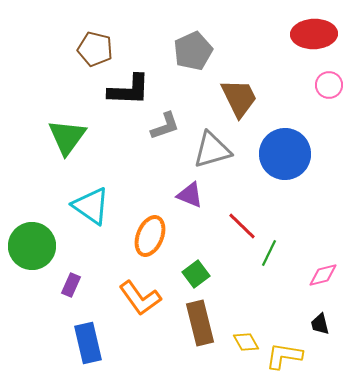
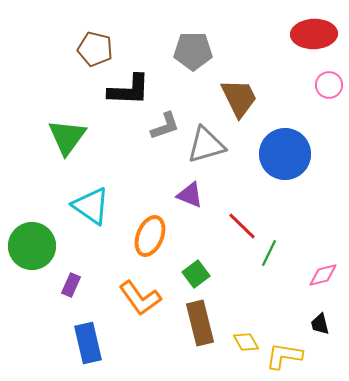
gray pentagon: rotated 24 degrees clockwise
gray triangle: moved 6 px left, 5 px up
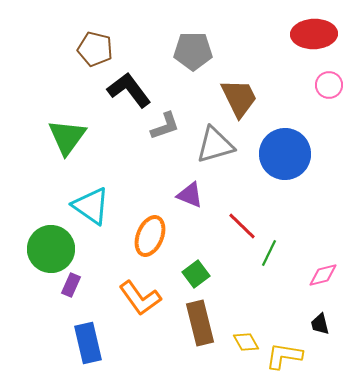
black L-shape: rotated 129 degrees counterclockwise
gray triangle: moved 9 px right
green circle: moved 19 px right, 3 px down
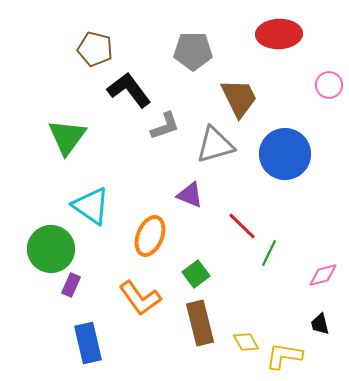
red ellipse: moved 35 px left
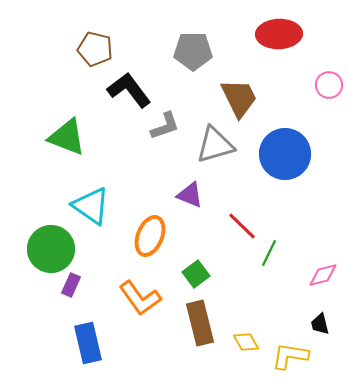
green triangle: rotated 45 degrees counterclockwise
yellow L-shape: moved 6 px right
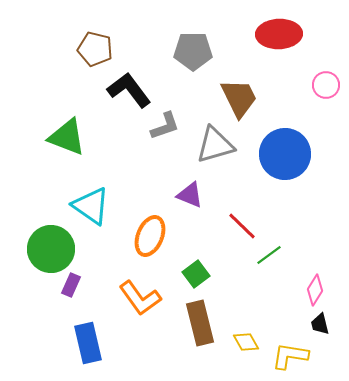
pink circle: moved 3 px left
green line: moved 2 px down; rotated 28 degrees clockwise
pink diamond: moved 8 px left, 15 px down; rotated 44 degrees counterclockwise
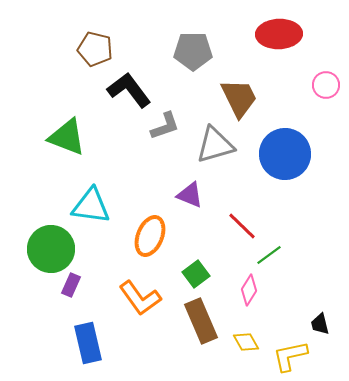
cyan triangle: rotated 27 degrees counterclockwise
pink diamond: moved 66 px left
brown rectangle: moved 1 px right, 2 px up; rotated 9 degrees counterclockwise
yellow L-shape: rotated 21 degrees counterclockwise
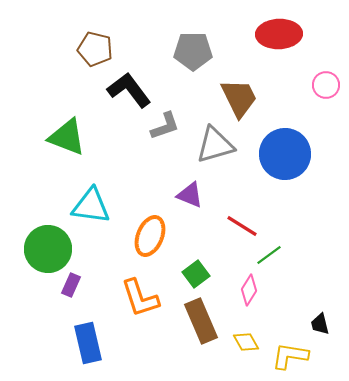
red line: rotated 12 degrees counterclockwise
green circle: moved 3 px left
orange L-shape: rotated 18 degrees clockwise
yellow L-shape: rotated 21 degrees clockwise
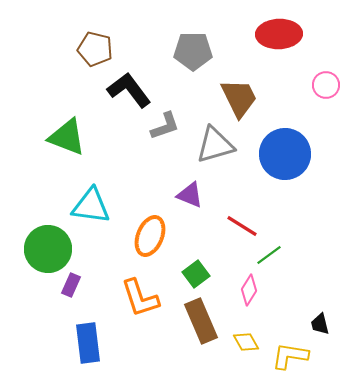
blue rectangle: rotated 6 degrees clockwise
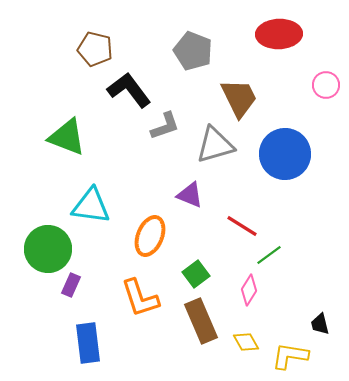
gray pentagon: rotated 21 degrees clockwise
